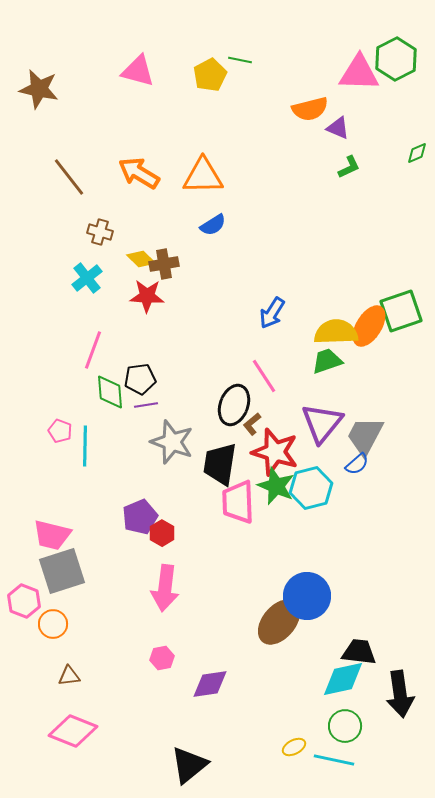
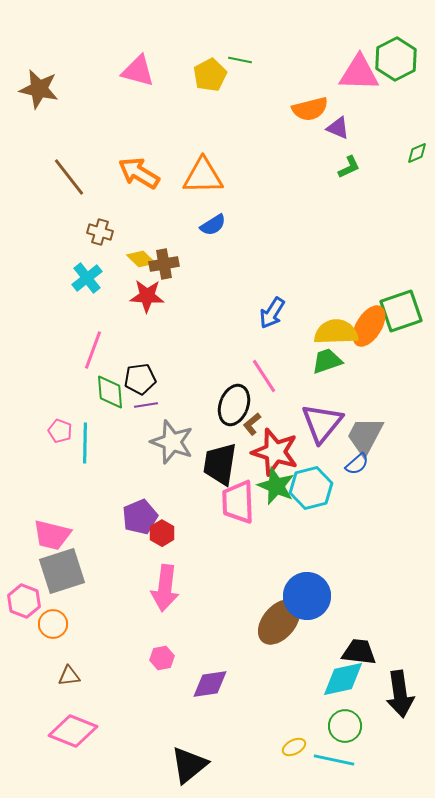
cyan line at (85, 446): moved 3 px up
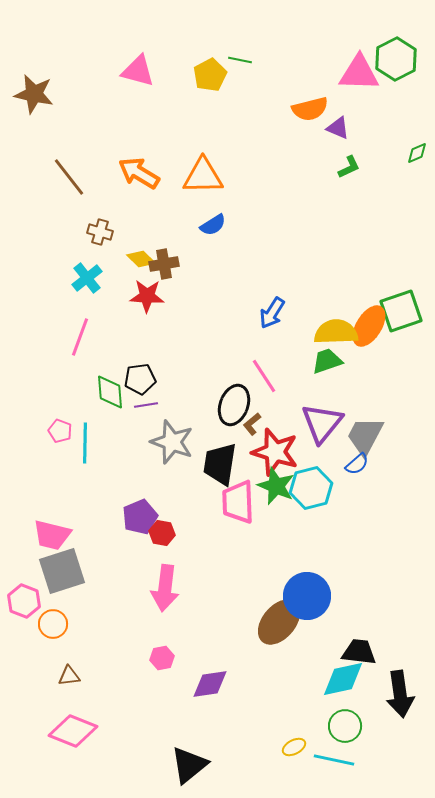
brown star at (39, 89): moved 5 px left, 5 px down
pink line at (93, 350): moved 13 px left, 13 px up
red hexagon at (162, 533): rotated 20 degrees counterclockwise
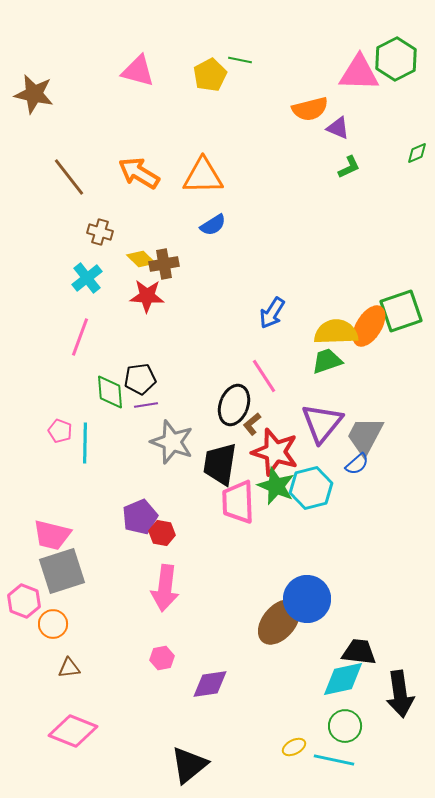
blue circle at (307, 596): moved 3 px down
brown triangle at (69, 676): moved 8 px up
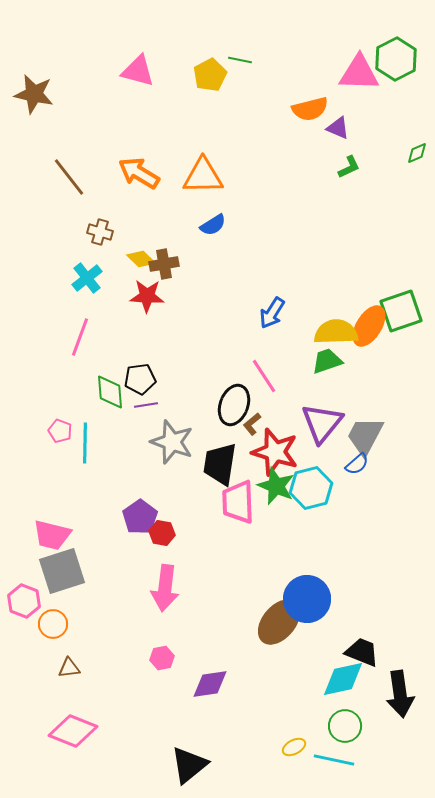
purple pentagon at (140, 517): rotated 12 degrees counterclockwise
black trapezoid at (359, 652): moved 3 px right; rotated 15 degrees clockwise
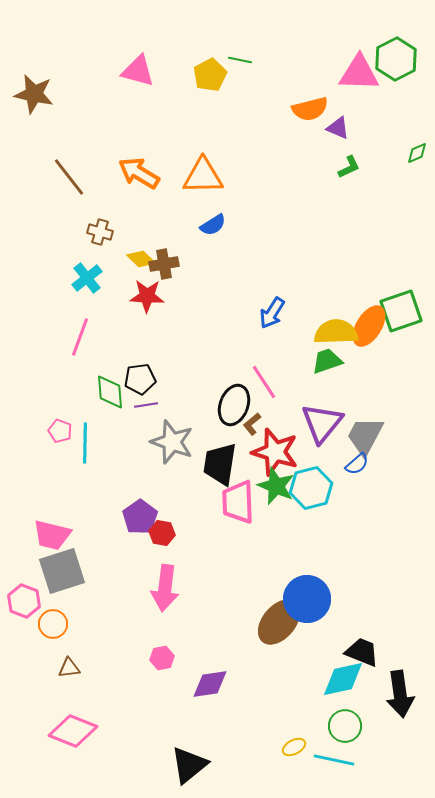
pink line at (264, 376): moved 6 px down
